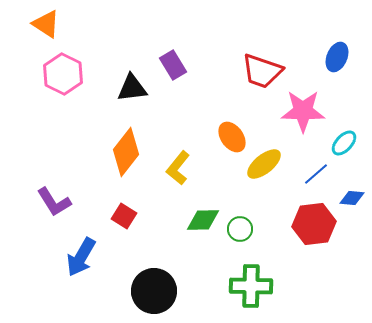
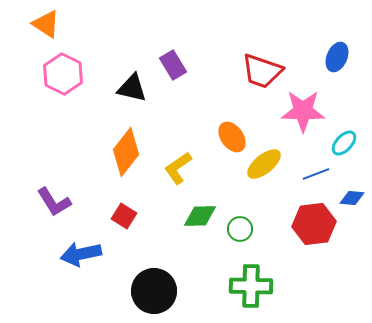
black triangle: rotated 20 degrees clockwise
yellow L-shape: rotated 16 degrees clockwise
blue line: rotated 20 degrees clockwise
green diamond: moved 3 px left, 4 px up
blue arrow: moved 3 px up; rotated 48 degrees clockwise
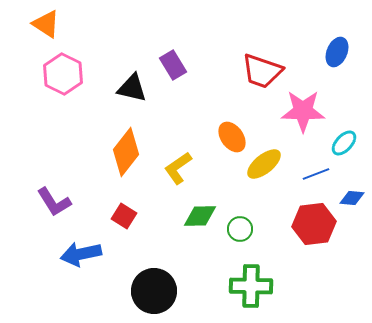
blue ellipse: moved 5 px up
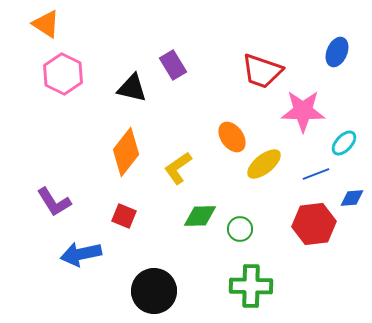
blue diamond: rotated 10 degrees counterclockwise
red square: rotated 10 degrees counterclockwise
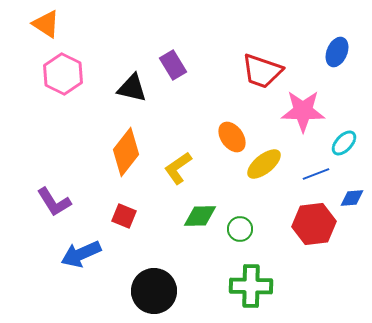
blue arrow: rotated 12 degrees counterclockwise
